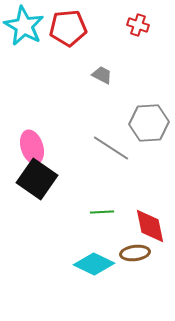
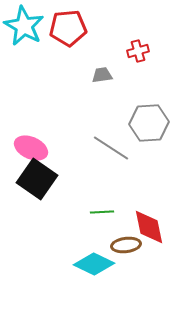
red cross: moved 26 px down; rotated 35 degrees counterclockwise
gray trapezoid: rotated 35 degrees counterclockwise
pink ellipse: moved 1 px left, 1 px down; rotated 48 degrees counterclockwise
red diamond: moved 1 px left, 1 px down
brown ellipse: moved 9 px left, 8 px up
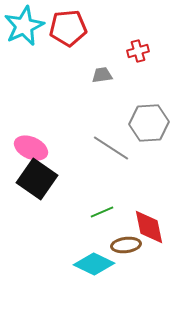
cyan star: rotated 18 degrees clockwise
green line: rotated 20 degrees counterclockwise
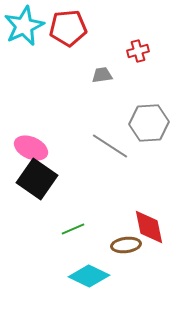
gray line: moved 1 px left, 2 px up
green line: moved 29 px left, 17 px down
cyan diamond: moved 5 px left, 12 px down
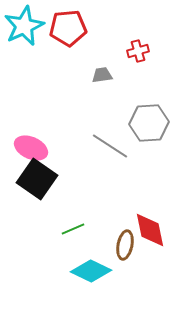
red diamond: moved 1 px right, 3 px down
brown ellipse: moved 1 px left; rotated 72 degrees counterclockwise
cyan diamond: moved 2 px right, 5 px up
